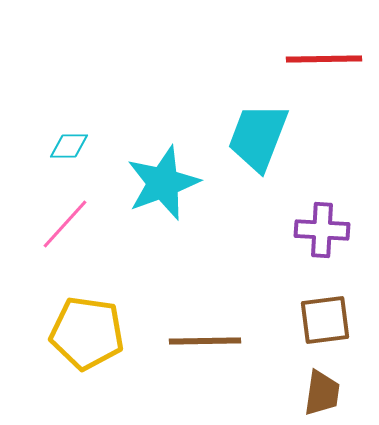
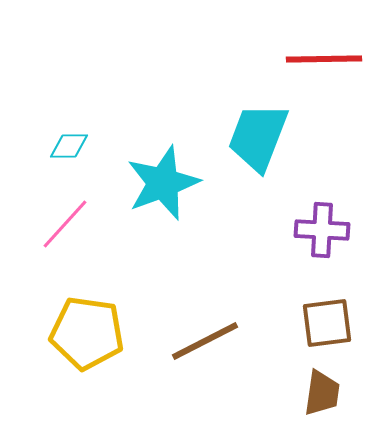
brown square: moved 2 px right, 3 px down
brown line: rotated 26 degrees counterclockwise
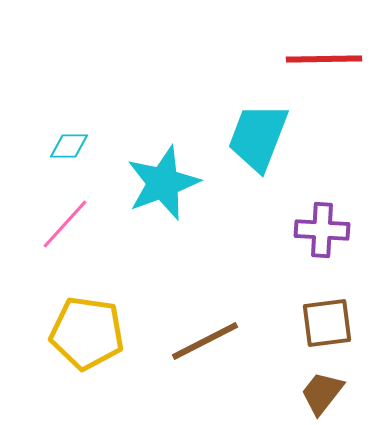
brown trapezoid: rotated 150 degrees counterclockwise
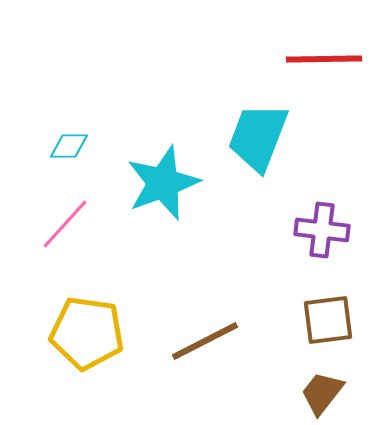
purple cross: rotated 4 degrees clockwise
brown square: moved 1 px right, 3 px up
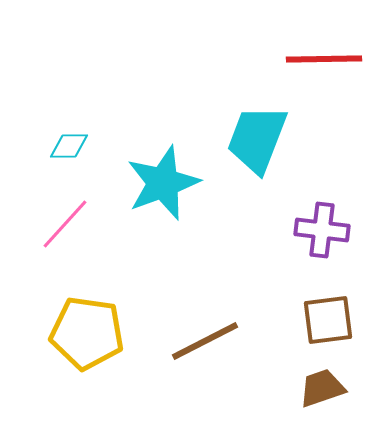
cyan trapezoid: moved 1 px left, 2 px down
brown trapezoid: moved 5 px up; rotated 33 degrees clockwise
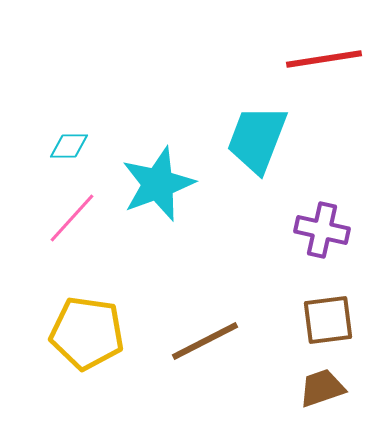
red line: rotated 8 degrees counterclockwise
cyan star: moved 5 px left, 1 px down
pink line: moved 7 px right, 6 px up
purple cross: rotated 6 degrees clockwise
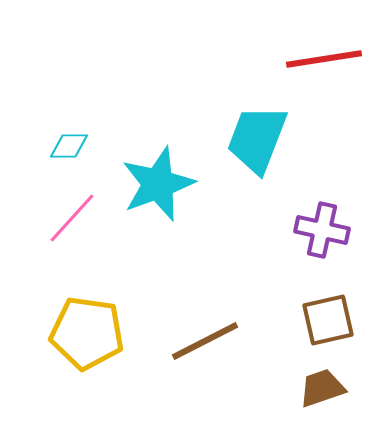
brown square: rotated 6 degrees counterclockwise
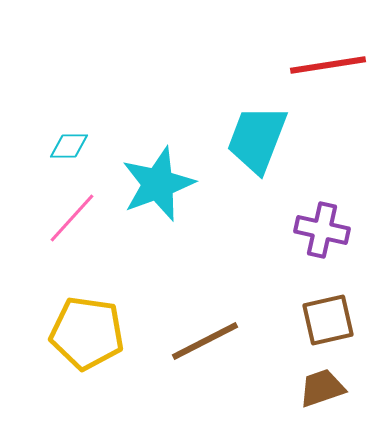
red line: moved 4 px right, 6 px down
